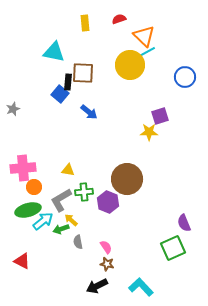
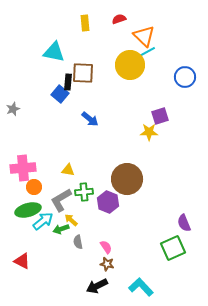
blue arrow: moved 1 px right, 7 px down
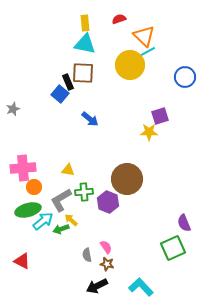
cyan triangle: moved 31 px right, 8 px up
black rectangle: rotated 28 degrees counterclockwise
gray semicircle: moved 9 px right, 13 px down
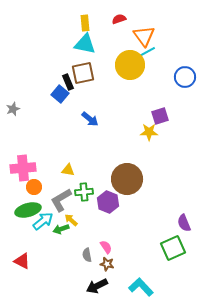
orange triangle: rotated 10 degrees clockwise
brown square: rotated 15 degrees counterclockwise
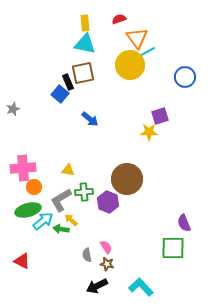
orange triangle: moved 7 px left, 2 px down
green arrow: rotated 28 degrees clockwise
green square: rotated 25 degrees clockwise
